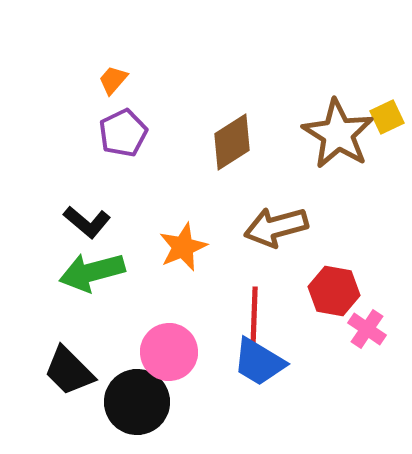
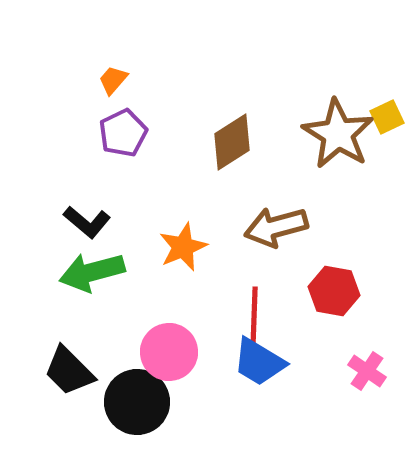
pink cross: moved 42 px down
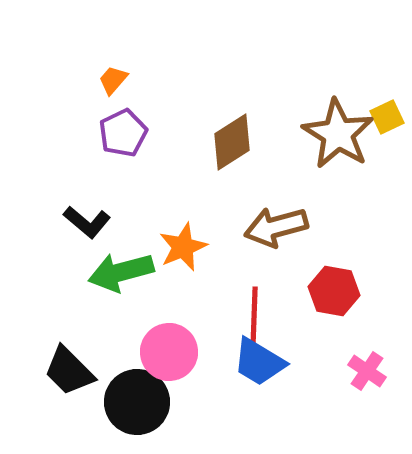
green arrow: moved 29 px right
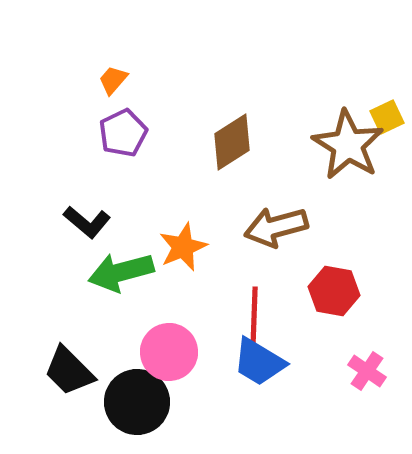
brown star: moved 10 px right, 11 px down
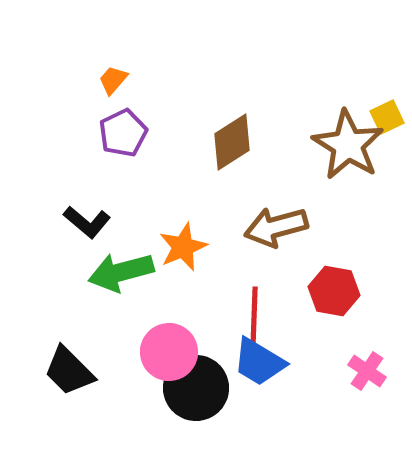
black circle: moved 59 px right, 14 px up
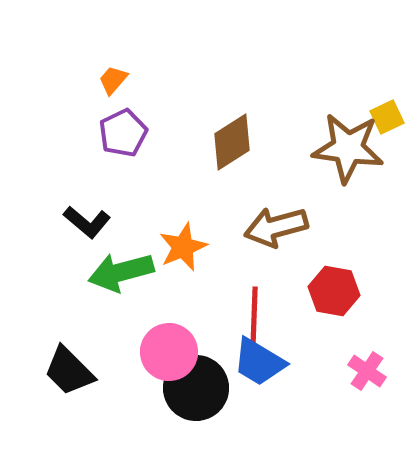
brown star: moved 3 px down; rotated 24 degrees counterclockwise
